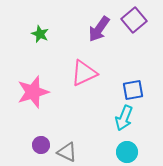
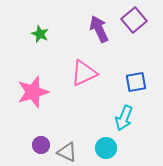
purple arrow: rotated 120 degrees clockwise
blue square: moved 3 px right, 8 px up
cyan circle: moved 21 px left, 4 px up
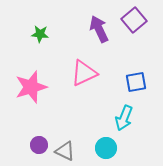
green star: rotated 18 degrees counterclockwise
pink star: moved 2 px left, 5 px up
purple circle: moved 2 px left
gray triangle: moved 2 px left, 1 px up
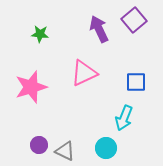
blue square: rotated 10 degrees clockwise
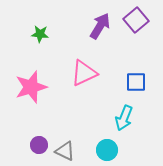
purple square: moved 2 px right
purple arrow: moved 1 px right, 3 px up; rotated 56 degrees clockwise
cyan circle: moved 1 px right, 2 px down
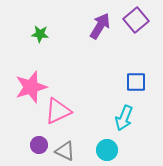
pink triangle: moved 26 px left, 38 px down
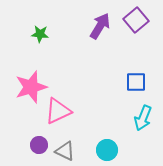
cyan arrow: moved 19 px right
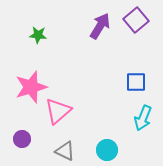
green star: moved 2 px left, 1 px down
pink triangle: rotated 16 degrees counterclockwise
purple circle: moved 17 px left, 6 px up
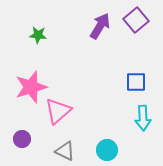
cyan arrow: rotated 25 degrees counterclockwise
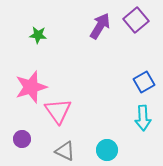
blue square: moved 8 px right; rotated 30 degrees counterclockwise
pink triangle: rotated 24 degrees counterclockwise
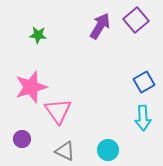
cyan circle: moved 1 px right
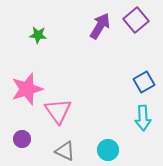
pink star: moved 4 px left, 2 px down
